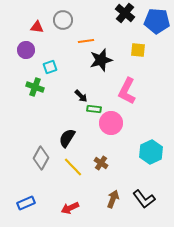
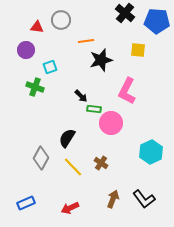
gray circle: moved 2 px left
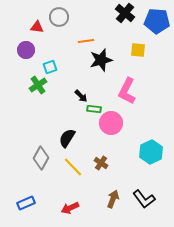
gray circle: moved 2 px left, 3 px up
green cross: moved 3 px right, 2 px up; rotated 36 degrees clockwise
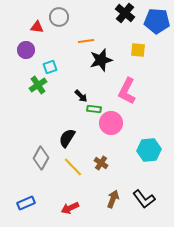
cyan hexagon: moved 2 px left, 2 px up; rotated 20 degrees clockwise
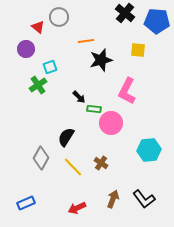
red triangle: moved 1 px right; rotated 32 degrees clockwise
purple circle: moved 1 px up
black arrow: moved 2 px left, 1 px down
black semicircle: moved 1 px left, 1 px up
red arrow: moved 7 px right
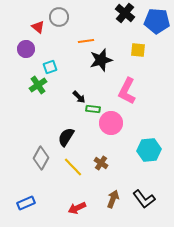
green rectangle: moved 1 px left
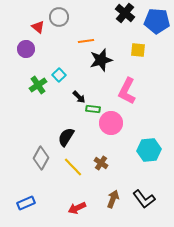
cyan square: moved 9 px right, 8 px down; rotated 24 degrees counterclockwise
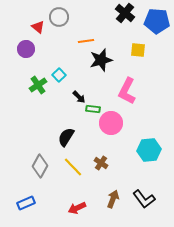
gray diamond: moved 1 px left, 8 px down
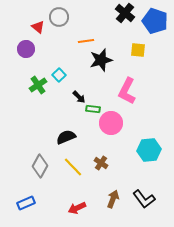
blue pentagon: moved 2 px left; rotated 15 degrees clockwise
black semicircle: rotated 36 degrees clockwise
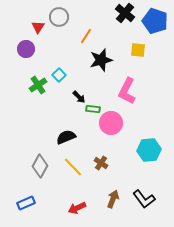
red triangle: rotated 24 degrees clockwise
orange line: moved 5 px up; rotated 49 degrees counterclockwise
